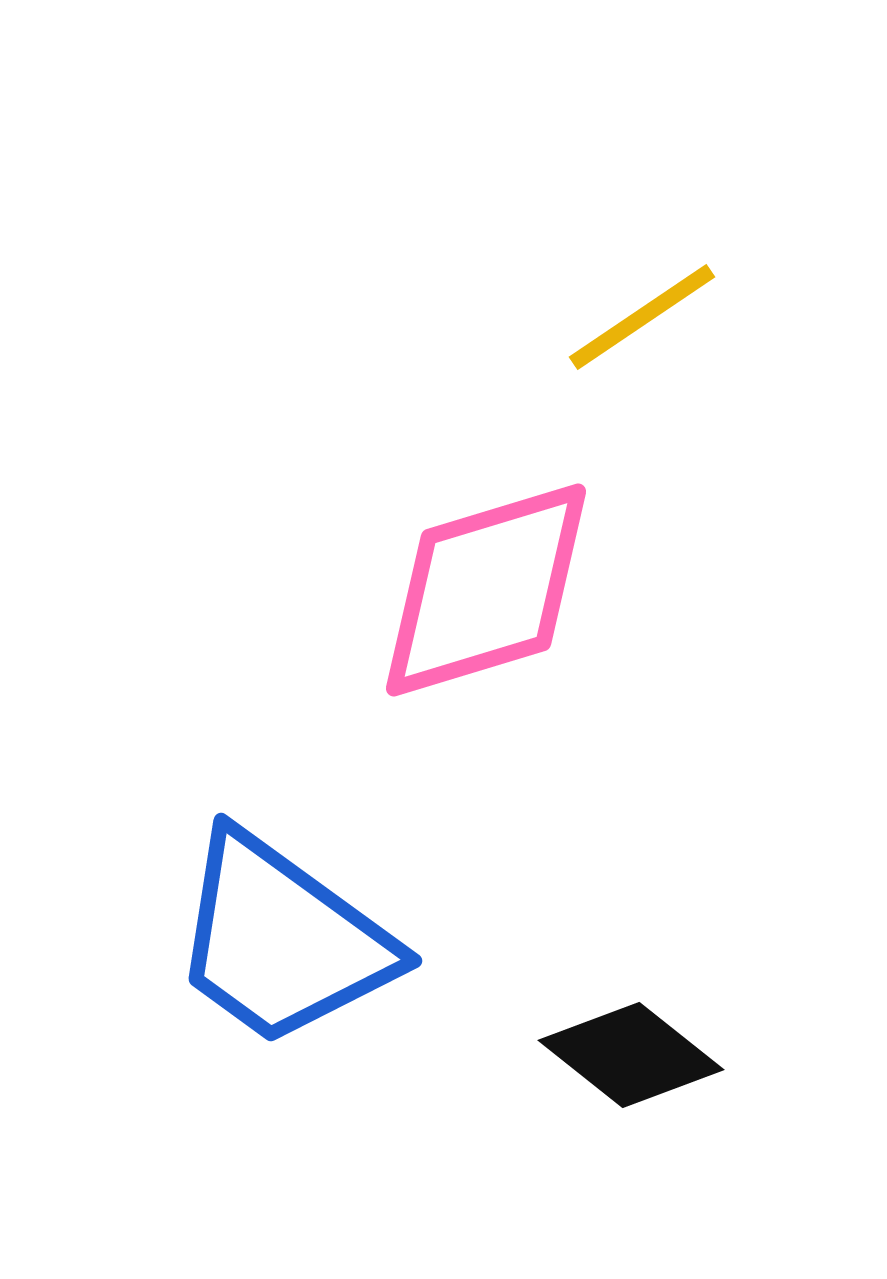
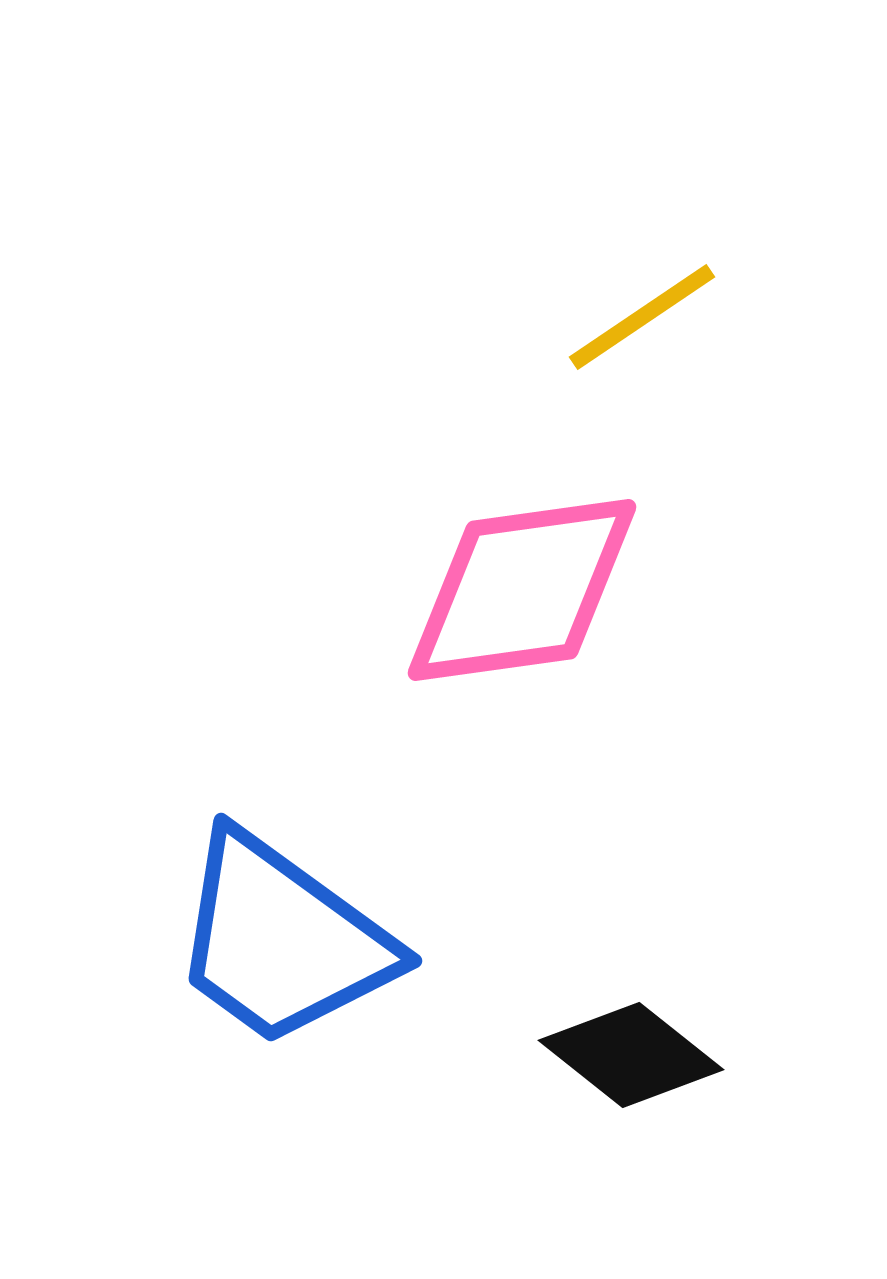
pink diamond: moved 36 px right; rotated 9 degrees clockwise
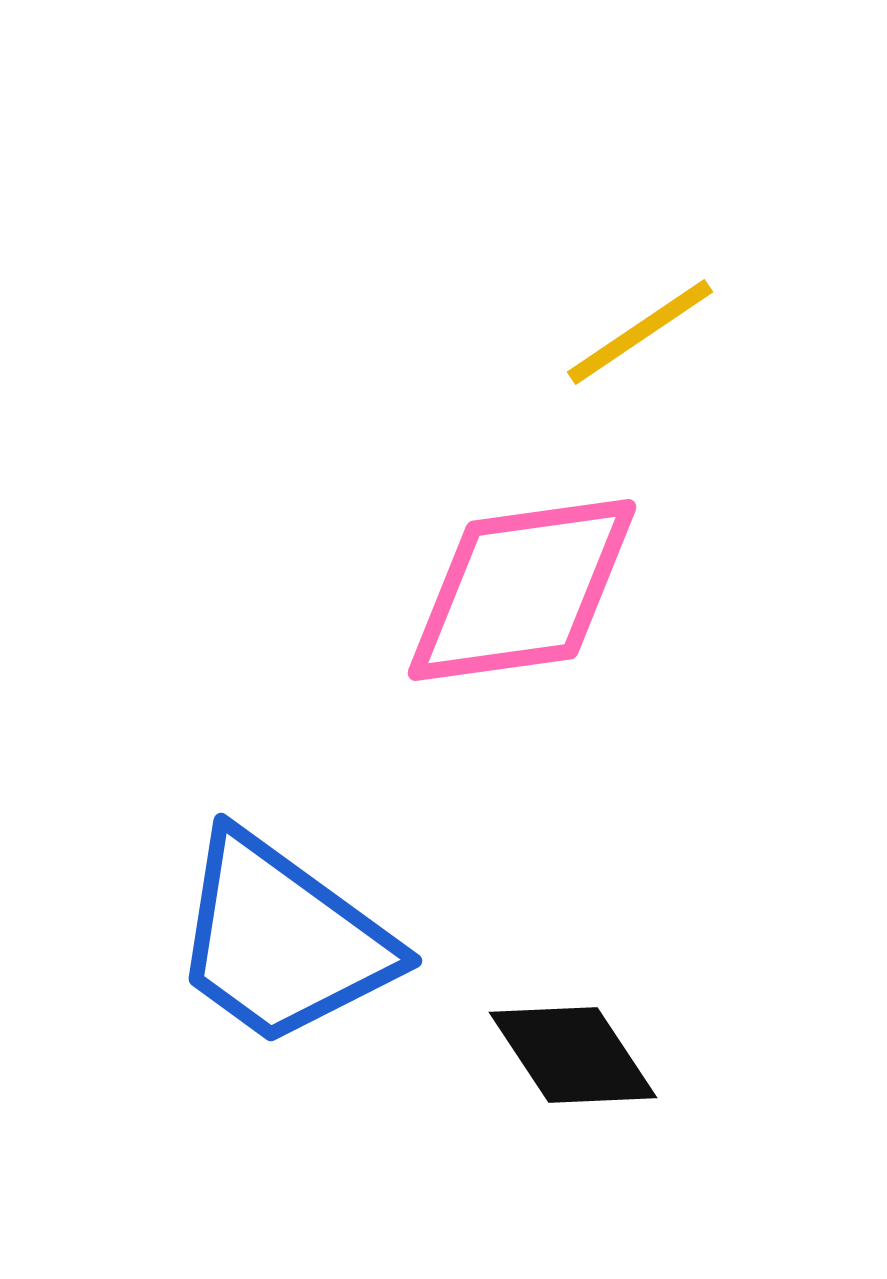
yellow line: moved 2 px left, 15 px down
black diamond: moved 58 px left; rotated 18 degrees clockwise
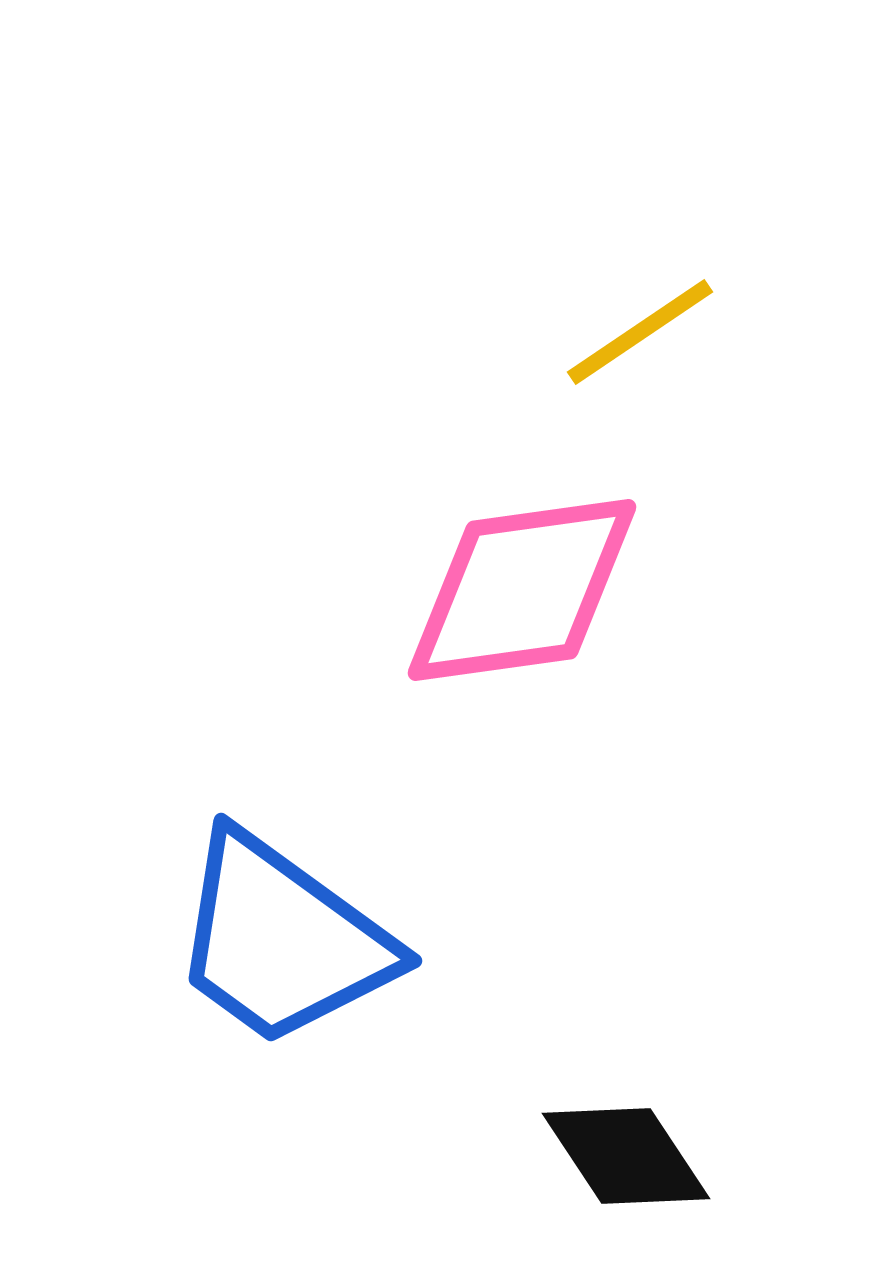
black diamond: moved 53 px right, 101 px down
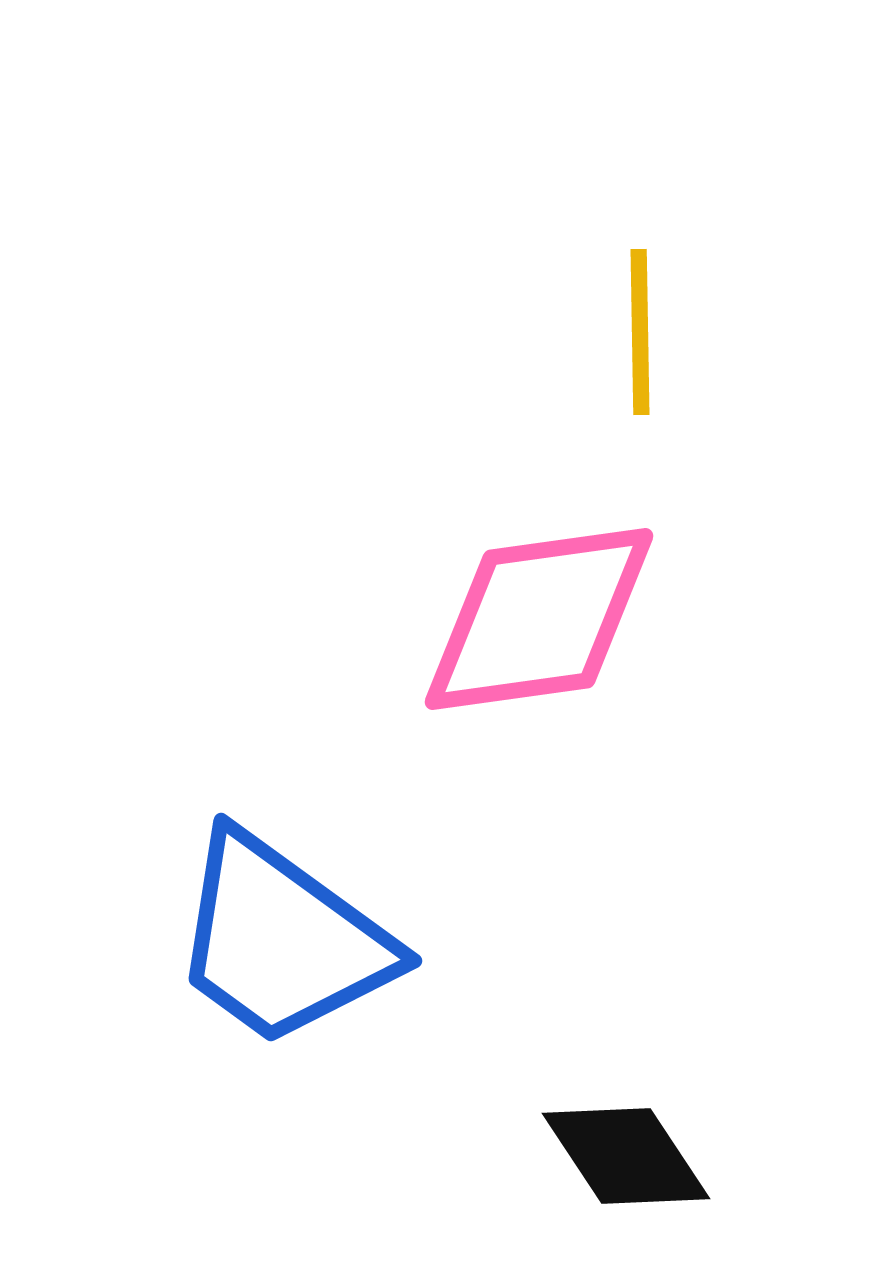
yellow line: rotated 57 degrees counterclockwise
pink diamond: moved 17 px right, 29 px down
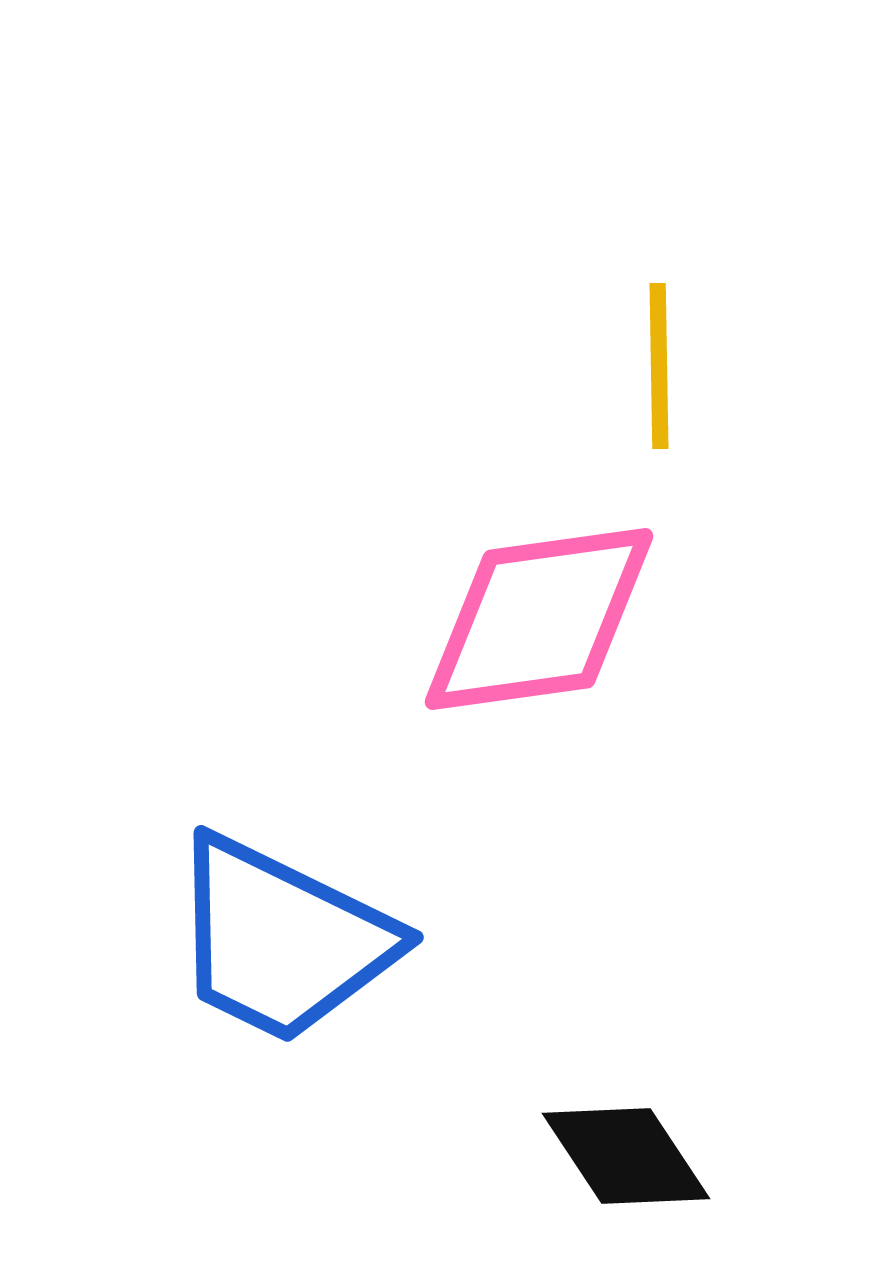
yellow line: moved 19 px right, 34 px down
blue trapezoid: rotated 10 degrees counterclockwise
